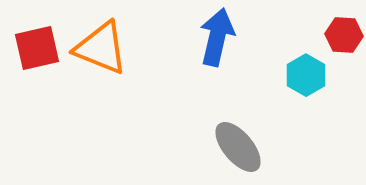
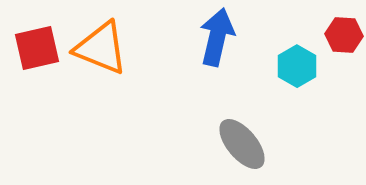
cyan hexagon: moved 9 px left, 9 px up
gray ellipse: moved 4 px right, 3 px up
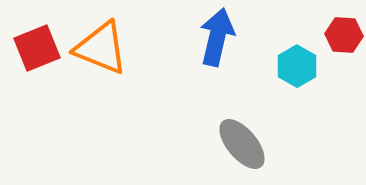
red square: rotated 9 degrees counterclockwise
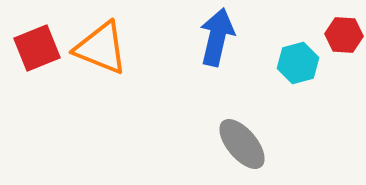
cyan hexagon: moved 1 px right, 3 px up; rotated 15 degrees clockwise
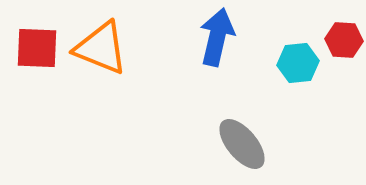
red hexagon: moved 5 px down
red square: rotated 24 degrees clockwise
cyan hexagon: rotated 9 degrees clockwise
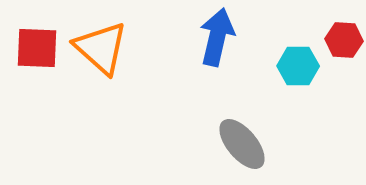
orange triangle: rotated 20 degrees clockwise
cyan hexagon: moved 3 px down; rotated 6 degrees clockwise
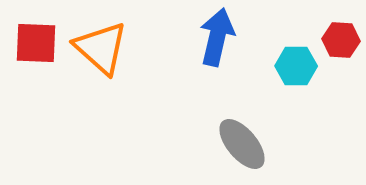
red hexagon: moved 3 px left
red square: moved 1 px left, 5 px up
cyan hexagon: moved 2 px left
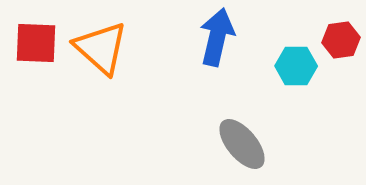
red hexagon: rotated 12 degrees counterclockwise
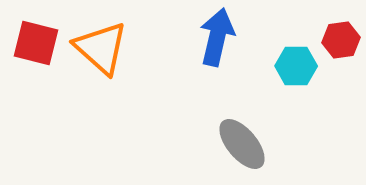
red square: rotated 12 degrees clockwise
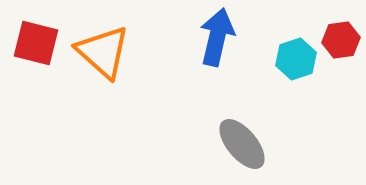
orange triangle: moved 2 px right, 4 px down
cyan hexagon: moved 7 px up; rotated 18 degrees counterclockwise
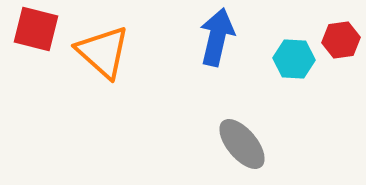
red square: moved 14 px up
cyan hexagon: moved 2 px left; rotated 21 degrees clockwise
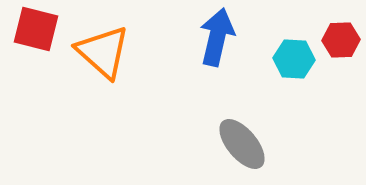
red hexagon: rotated 6 degrees clockwise
